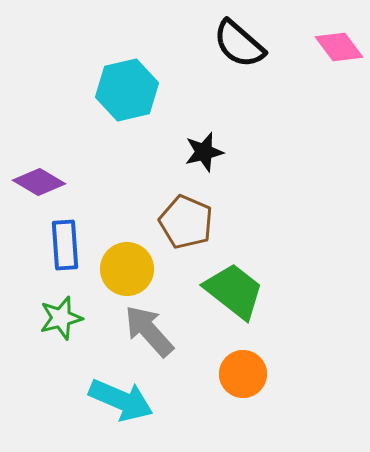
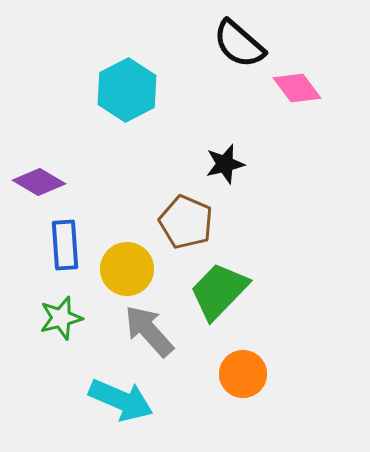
pink diamond: moved 42 px left, 41 px down
cyan hexagon: rotated 14 degrees counterclockwise
black star: moved 21 px right, 12 px down
green trapezoid: moved 15 px left; rotated 84 degrees counterclockwise
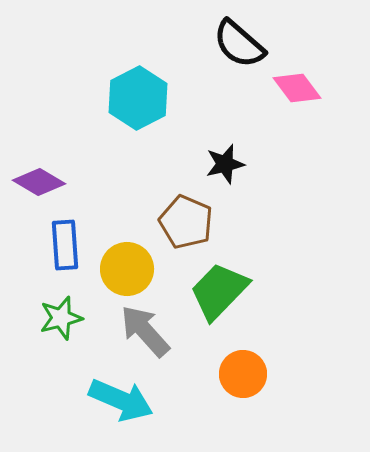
cyan hexagon: moved 11 px right, 8 px down
gray arrow: moved 4 px left
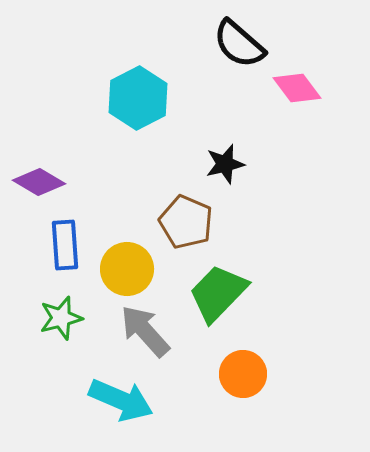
green trapezoid: moved 1 px left, 2 px down
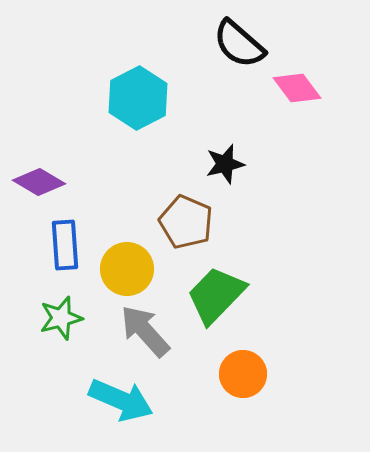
green trapezoid: moved 2 px left, 2 px down
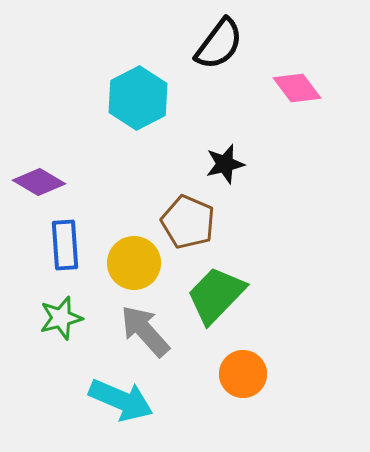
black semicircle: moved 20 px left; rotated 94 degrees counterclockwise
brown pentagon: moved 2 px right
yellow circle: moved 7 px right, 6 px up
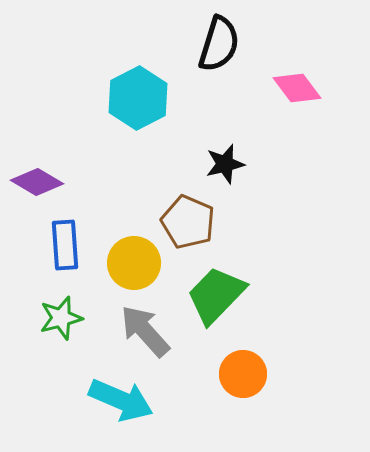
black semicircle: rotated 20 degrees counterclockwise
purple diamond: moved 2 px left
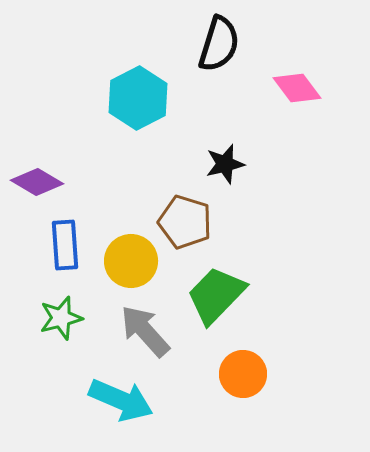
brown pentagon: moved 3 px left; rotated 6 degrees counterclockwise
yellow circle: moved 3 px left, 2 px up
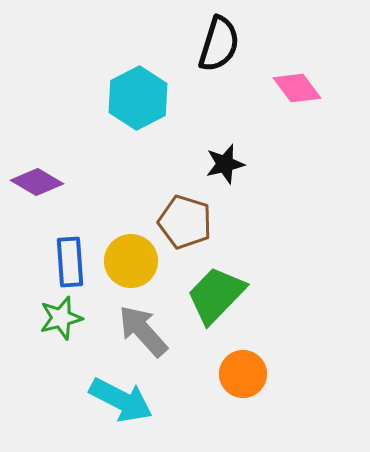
blue rectangle: moved 5 px right, 17 px down
gray arrow: moved 2 px left
cyan arrow: rotated 4 degrees clockwise
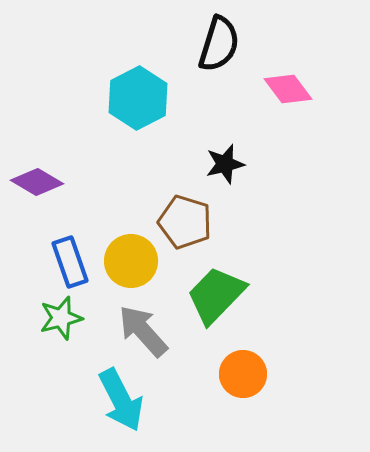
pink diamond: moved 9 px left, 1 px down
blue rectangle: rotated 15 degrees counterclockwise
cyan arrow: rotated 36 degrees clockwise
